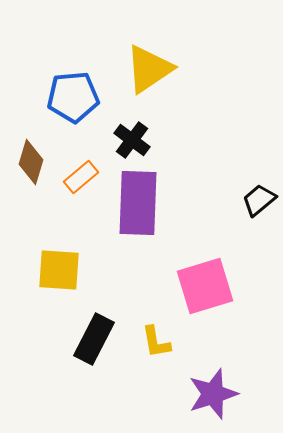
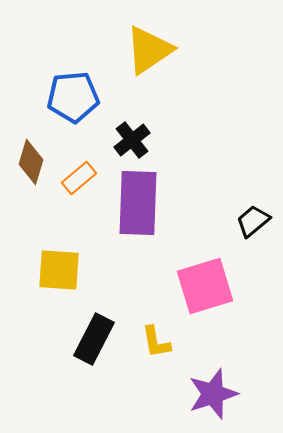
yellow triangle: moved 19 px up
black cross: rotated 15 degrees clockwise
orange rectangle: moved 2 px left, 1 px down
black trapezoid: moved 6 px left, 21 px down
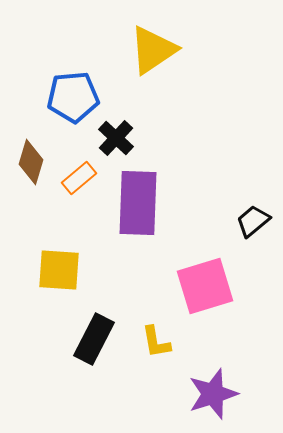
yellow triangle: moved 4 px right
black cross: moved 16 px left, 2 px up; rotated 9 degrees counterclockwise
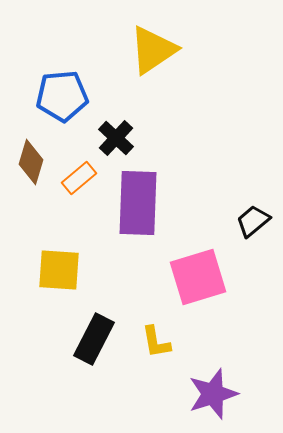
blue pentagon: moved 11 px left, 1 px up
pink square: moved 7 px left, 9 px up
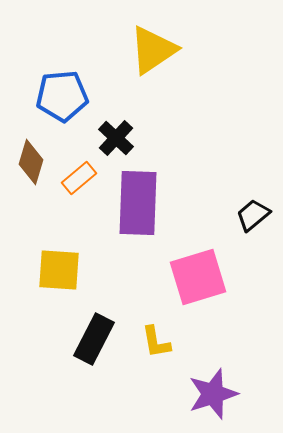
black trapezoid: moved 6 px up
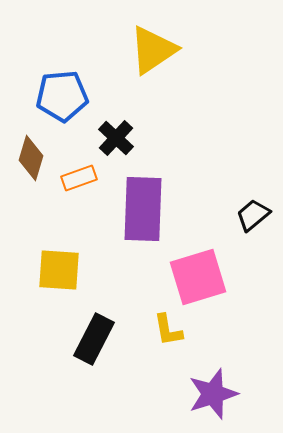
brown diamond: moved 4 px up
orange rectangle: rotated 20 degrees clockwise
purple rectangle: moved 5 px right, 6 px down
yellow L-shape: moved 12 px right, 12 px up
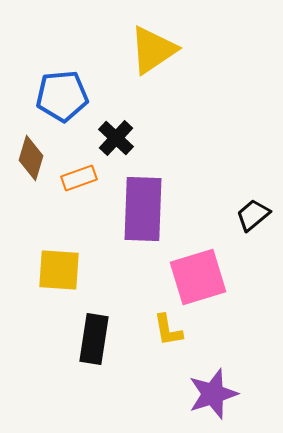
black rectangle: rotated 18 degrees counterclockwise
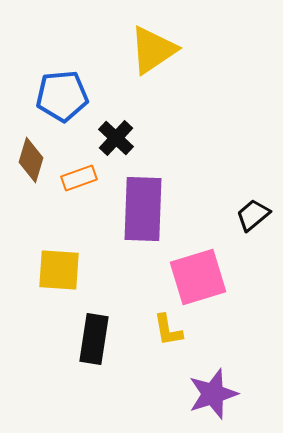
brown diamond: moved 2 px down
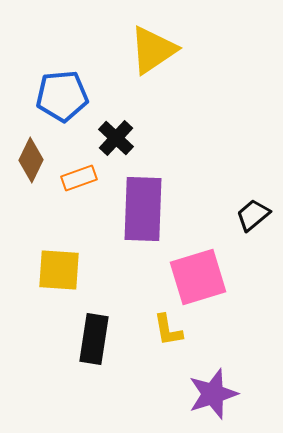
brown diamond: rotated 9 degrees clockwise
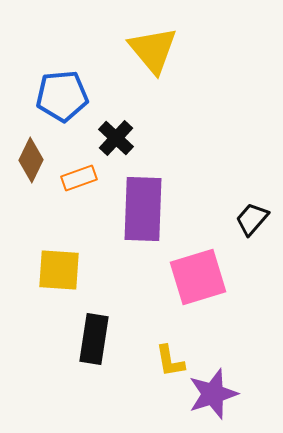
yellow triangle: rotated 36 degrees counterclockwise
black trapezoid: moved 1 px left, 4 px down; rotated 9 degrees counterclockwise
yellow L-shape: moved 2 px right, 31 px down
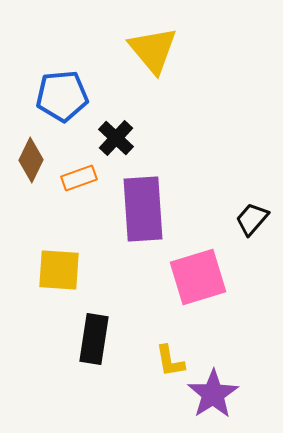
purple rectangle: rotated 6 degrees counterclockwise
purple star: rotated 15 degrees counterclockwise
